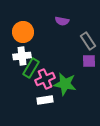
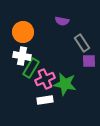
gray rectangle: moved 6 px left, 2 px down
white cross: rotated 18 degrees clockwise
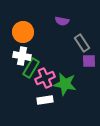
pink cross: moved 1 px up
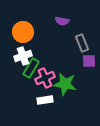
gray rectangle: rotated 12 degrees clockwise
white cross: moved 1 px right; rotated 30 degrees counterclockwise
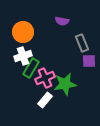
green star: rotated 20 degrees counterclockwise
white rectangle: rotated 42 degrees counterclockwise
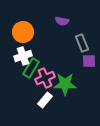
green star: rotated 10 degrees clockwise
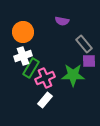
gray rectangle: moved 2 px right, 1 px down; rotated 18 degrees counterclockwise
green star: moved 8 px right, 9 px up
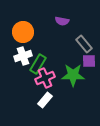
green rectangle: moved 7 px right, 4 px up
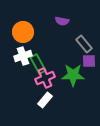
green rectangle: rotated 60 degrees counterclockwise
